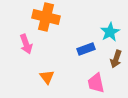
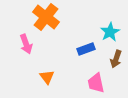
orange cross: rotated 24 degrees clockwise
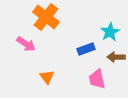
pink arrow: rotated 36 degrees counterclockwise
brown arrow: moved 2 px up; rotated 72 degrees clockwise
pink trapezoid: moved 1 px right, 4 px up
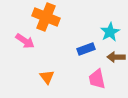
orange cross: rotated 16 degrees counterclockwise
pink arrow: moved 1 px left, 3 px up
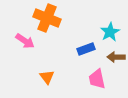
orange cross: moved 1 px right, 1 px down
